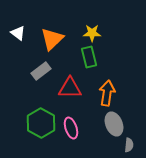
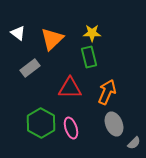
gray rectangle: moved 11 px left, 3 px up
orange arrow: moved 1 px up; rotated 15 degrees clockwise
gray semicircle: moved 5 px right, 2 px up; rotated 40 degrees clockwise
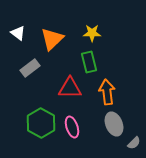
green rectangle: moved 5 px down
orange arrow: rotated 30 degrees counterclockwise
pink ellipse: moved 1 px right, 1 px up
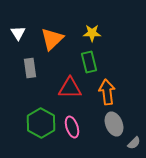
white triangle: rotated 21 degrees clockwise
gray rectangle: rotated 60 degrees counterclockwise
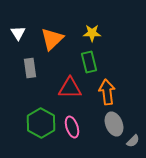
gray semicircle: moved 1 px left, 2 px up
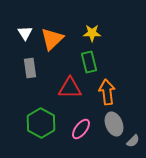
white triangle: moved 7 px right
pink ellipse: moved 9 px right, 2 px down; rotated 55 degrees clockwise
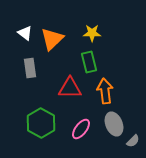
white triangle: rotated 21 degrees counterclockwise
orange arrow: moved 2 px left, 1 px up
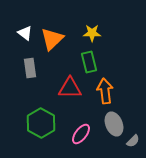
pink ellipse: moved 5 px down
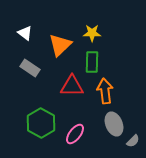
orange triangle: moved 8 px right, 6 px down
green rectangle: moved 3 px right; rotated 15 degrees clockwise
gray rectangle: rotated 48 degrees counterclockwise
red triangle: moved 2 px right, 2 px up
pink ellipse: moved 6 px left
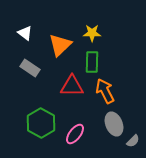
orange arrow: rotated 20 degrees counterclockwise
